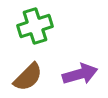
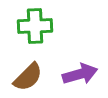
green cross: rotated 16 degrees clockwise
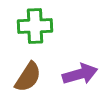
brown semicircle: rotated 12 degrees counterclockwise
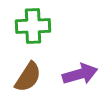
green cross: moved 2 px left
